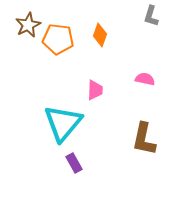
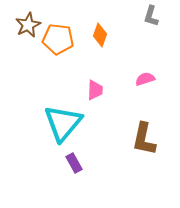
pink semicircle: rotated 30 degrees counterclockwise
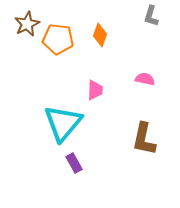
brown star: moved 1 px left, 1 px up
pink semicircle: rotated 30 degrees clockwise
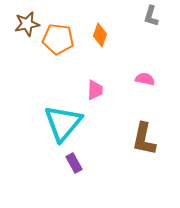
brown star: rotated 15 degrees clockwise
